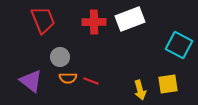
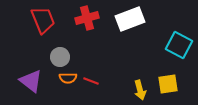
red cross: moved 7 px left, 4 px up; rotated 15 degrees counterclockwise
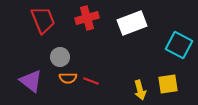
white rectangle: moved 2 px right, 4 px down
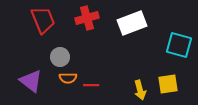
cyan square: rotated 12 degrees counterclockwise
red line: moved 4 px down; rotated 21 degrees counterclockwise
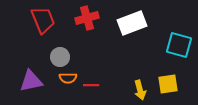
purple triangle: rotated 50 degrees counterclockwise
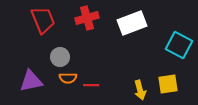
cyan square: rotated 12 degrees clockwise
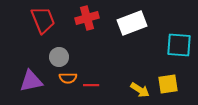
cyan square: rotated 24 degrees counterclockwise
gray circle: moved 1 px left
yellow arrow: rotated 42 degrees counterclockwise
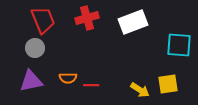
white rectangle: moved 1 px right, 1 px up
gray circle: moved 24 px left, 9 px up
